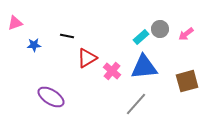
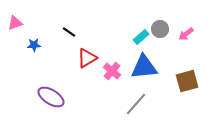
black line: moved 2 px right, 4 px up; rotated 24 degrees clockwise
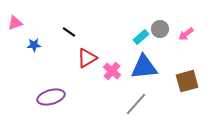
purple ellipse: rotated 48 degrees counterclockwise
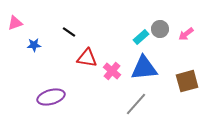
red triangle: rotated 40 degrees clockwise
blue triangle: moved 1 px down
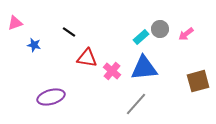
blue star: rotated 16 degrees clockwise
brown square: moved 11 px right
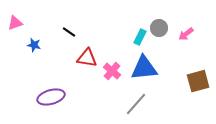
gray circle: moved 1 px left, 1 px up
cyan rectangle: moved 1 px left; rotated 21 degrees counterclockwise
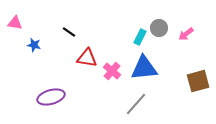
pink triangle: rotated 28 degrees clockwise
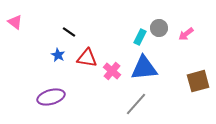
pink triangle: moved 1 px up; rotated 28 degrees clockwise
blue star: moved 24 px right, 10 px down; rotated 16 degrees clockwise
